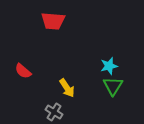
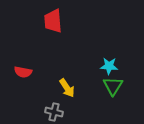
red trapezoid: rotated 80 degrees clockwise
cyan star: rotated 18 degrees clockwise
red semicircle: moved 1 px down; rotated 30 degrees counterclockwise
gray cross: rotated 18 degrees counterclockwise
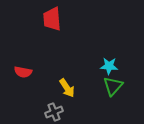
red trapezoid: moved 1 px left, 2 px up
green triangle: rotated 10 degrees clockwise
gray cross: rotated 36 degrees counterclockwise
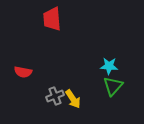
yellow arrow: moved 6 px right, 11 px down
gray cross: moved 1 px right, 16 px up
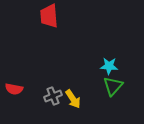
red trapezoid: moved 3 px left, 3 px up
red semicircle: moved 9 px left, 17 px down
gray cross: moved 2 px left
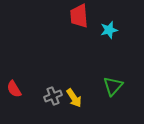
red trapezoid: moved 30 px right
cyan star: moved 36 px up; rotated 18 degrees counterclockwise
red semicircle: rotated 48 degrees clockwise
yellow arrow: moved 1 px right, 1 px up
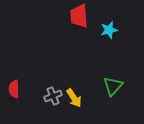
red semicircle: rotated 30 degrees clockwise
